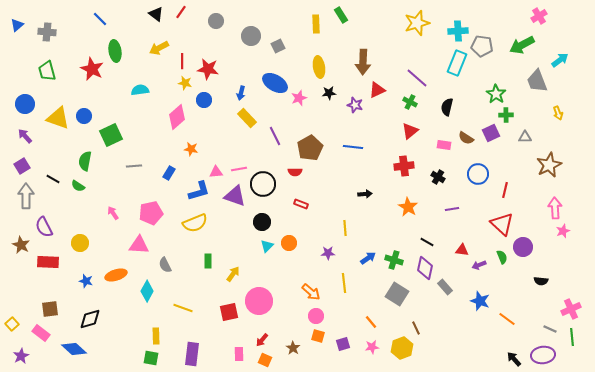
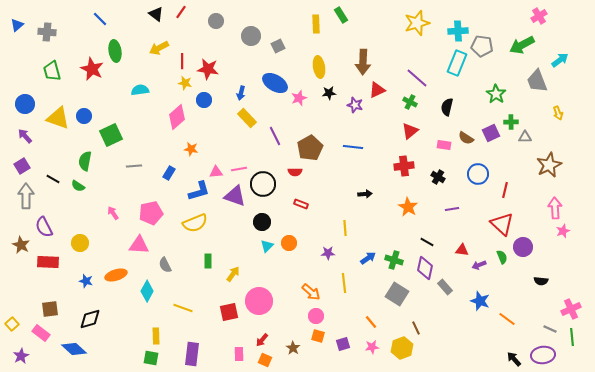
green trapezoid at (47, 71): moved 5 px right
green cross at (506, 115): moved 5 px right, 7 px down
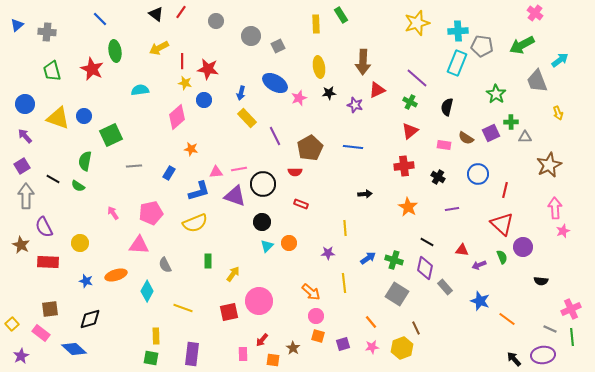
pink cross at (539, 16): moved 4 px left, 3 px up; rotated 21 degrees counterclockwise
pink rectangle at (239, 354): moved 4 px right
orange square at (265, 360): moved 8 px right; rotated 16 degrees counterclockwise
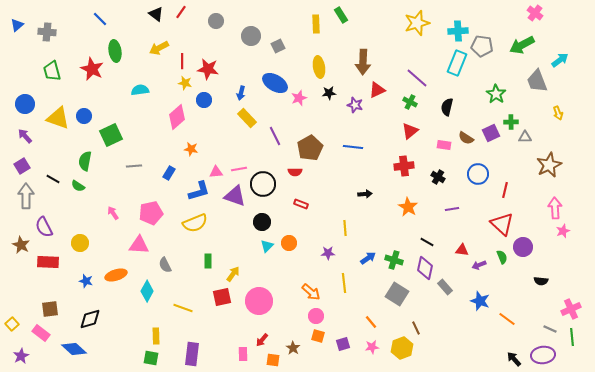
red square at (229, 312): moved 7 px left, 15 px up
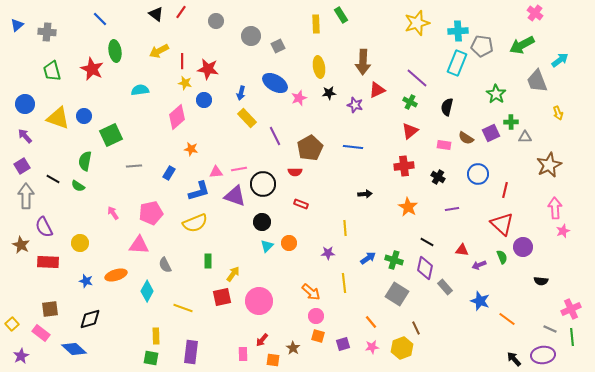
yellow arrow at (159, 48): moved 3 px down
purple rectangle at (192, 354): moved 1 px left, 2 px up
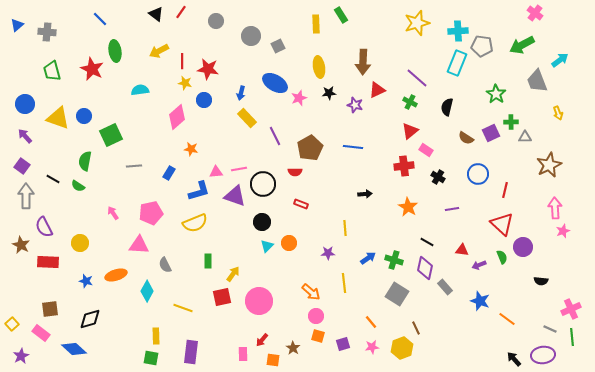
pink rectangle at (444, 145): moved 18 px left, 5 px down; rotated 24 degrees clockwise
purple square at (22, 166): rotated 21 degrees counterclockwise
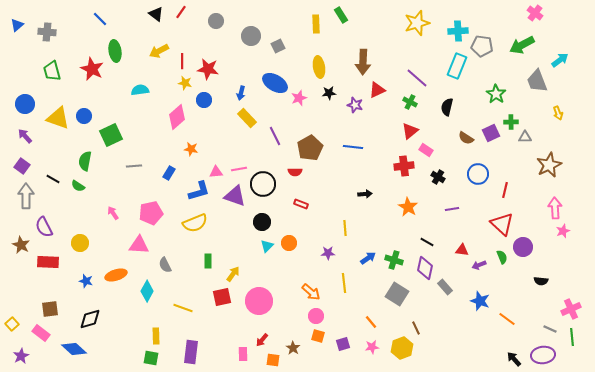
cyan rectangle at (457, 63): moved 3 px down
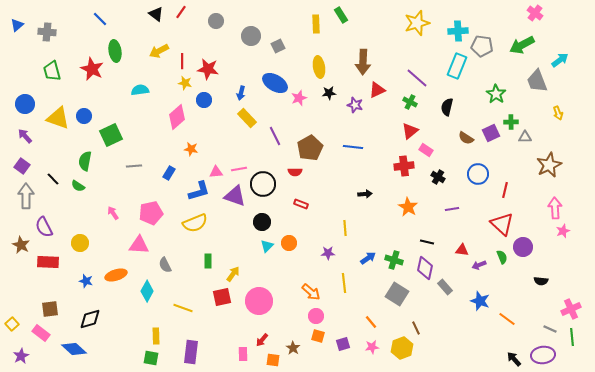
black line at (53, 179): rotated 16 degrees clockwise
black line at (427, 242): rotated 16 degrees counterclockwise
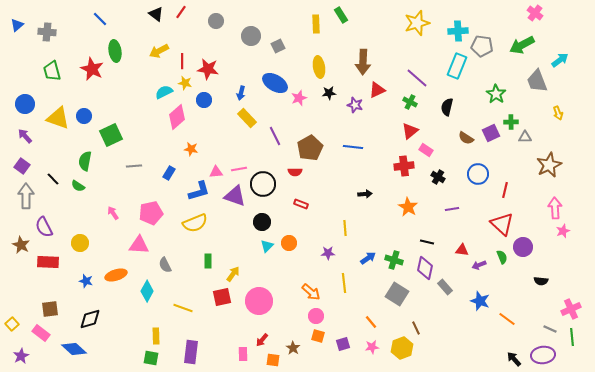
cyan semicircle at (140, 90): moved 24 px right, 2 px down; rotated 18 degrees counterclockwise
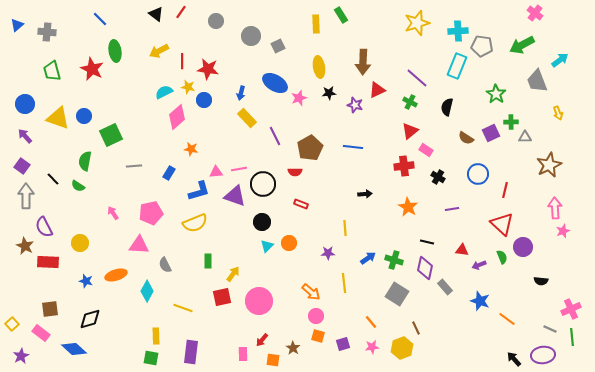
yellow star at (185, 83): moved 3 px right, 4 px down
brown star at (21, 245): moved 4 px right, 1 px down
